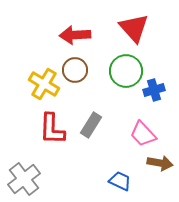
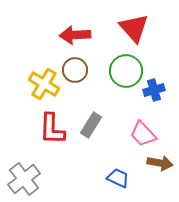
blue trapezoid: moved 2 px left, 3 px up
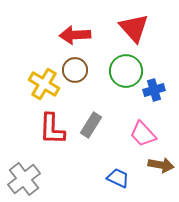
brown arrow: moved 1 px right, 2 px down
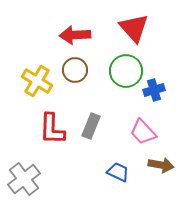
yellow cross: moved 7 px left, 3 px up
gray rectangle: moved 1 px down; rotated 10 degrees counterclockwise
pink trapezoid: moved 2 px up
blue trapezoid: moved 6 px up
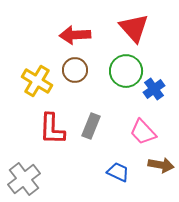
blue cross: moved 1 px up; rotated 20 degrees counterclockwise
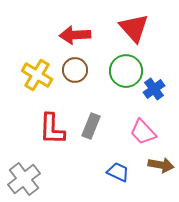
yellow cross: moved 6 px up
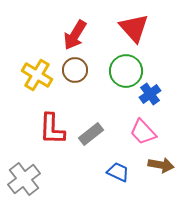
red arrow: rotated 56 degrees counterclockwise
blue cross: moved 4 px left, 5 px down
gray rectangle: moved 8 px down; rotated 30 degrees clockwise
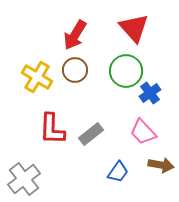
yellow cross: moved 2 px down
blue cross: moved 1 px up
blue trapezoid: rotated 100 degrees clockwise
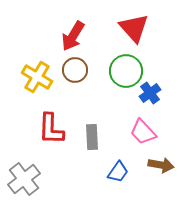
red arrow: moved 2 px left, 1 px down
red L-shape: moved 1 px left
gray rectangle: moved 1 px right, 3 px down; rotated 55 degrees counterclockwise
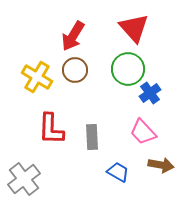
green circle: moved 2 px right, 2 px up
blue trapezoid: rotated 95 degrees counterclockwise
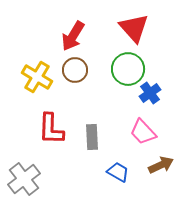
brown arrow: rotated 35 degrees counterclockwise
